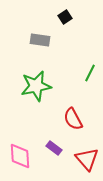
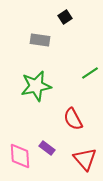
green line: rotated 30 degrees clockwise
purple rectangle: moved 7 px left
red triangle: moved 2 px left
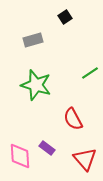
gray rectangle: moved 7 px left; rotated 24 degrees counterclockwise
green star: moved 1 px up; rotated 28 degrees clockwise
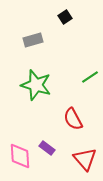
green line: moved 4 px down
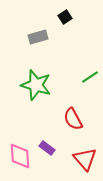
gray rectangle: moved 5 px right, 3 px up
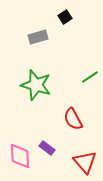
red triangle: moved 3 px down
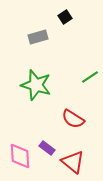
red semicircle: rotated 30 degrees counterclockwise
red triangle: moved 12 px left; rotated 10 degrees counterclockwise
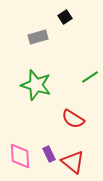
purple rectangle: moved 2 px right, 6 px down; rotated 28 degrees clockwise
